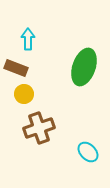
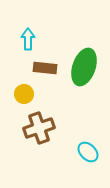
brown rectangle: moved 29 px right; rotated 15 degrees counterclockwise
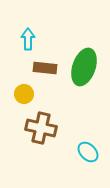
brown cross: moved 2 px right; rotated 32 degrees clockwise
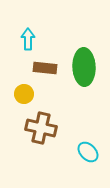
green ellipse: rotated 21 degrees counterclockwise
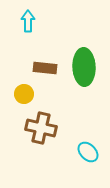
cyan arrow: moved 18 px up
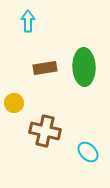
brown rectangle: rotated 15 degrees counterclockwise
yellow circle: moved 10 px left, 9 px down
brown cross: moved 4 px right, 3 px down
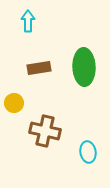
brown rectangle: moved 6 px left
cyan ellipse: rotated 35 degrees clockwise
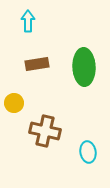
brown rectangle: moved 2 px left, 4 px up
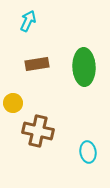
cyan arrow: rotated 25 degrees clockwise
yellow circle: moved 1 px left
brown cross: moved 7 px left
